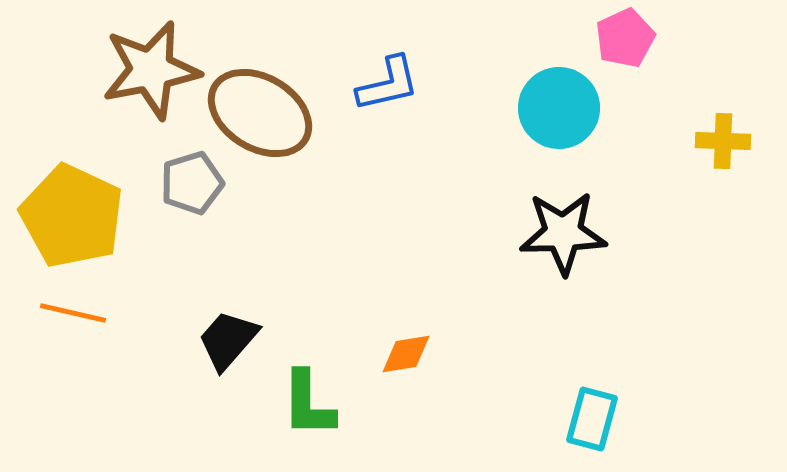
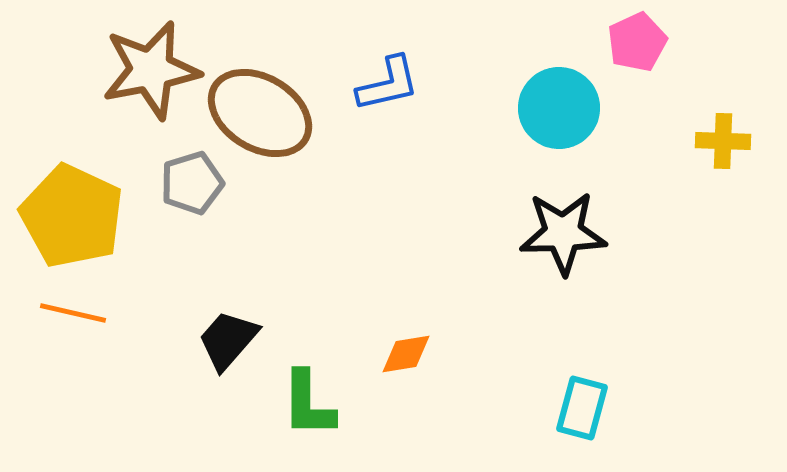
pink pentagon: moved 12 px right, 4 px down
cyan rectangle: moved 10 px left, 11 px up
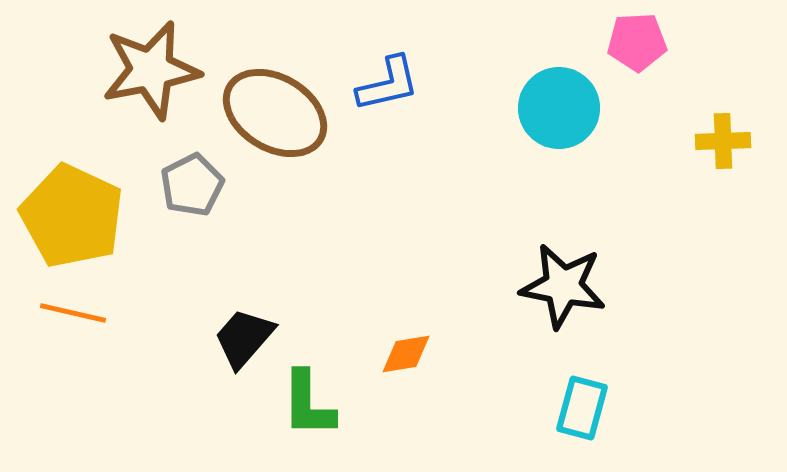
pink pentagon: rotated 22 degrees clockwise
brown ellipse: moved 15 px right
yellow cross: rotated 4 degrees counterclockwise
gray pentagon: moved 2 px down; rotated 10 degrees counterclockwise
black star: moved 53 px down; rotated 12 degrees clockwise
black trapezoid: moved 16 px right, 2 px up
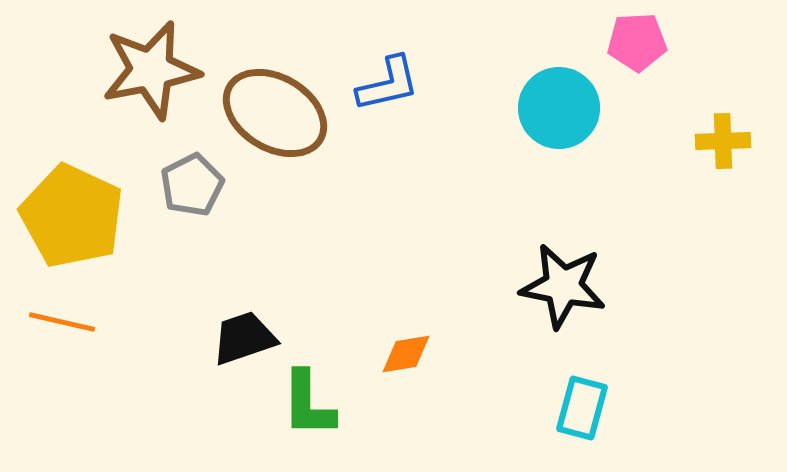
orange line: moved 11 px left, 9 px down
black trapezoid: rotated 30 degrees clockwise
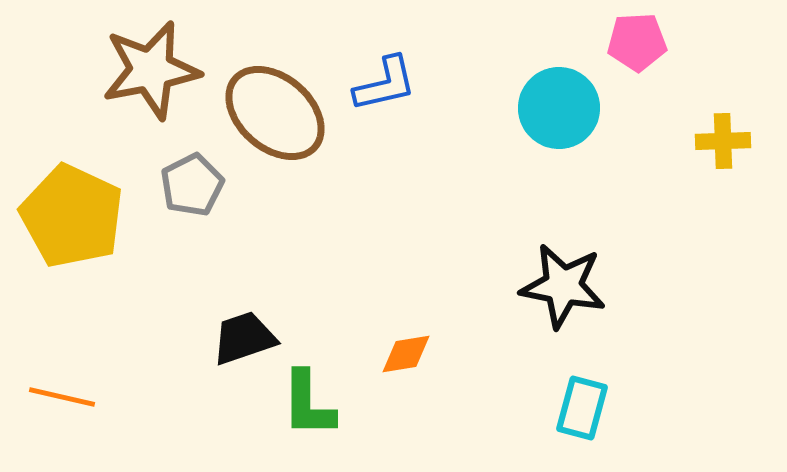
blue L-shape: moved 3 px left
brown ellipse: rotated 10 degrees clockwise
orange line: moved 75 px down
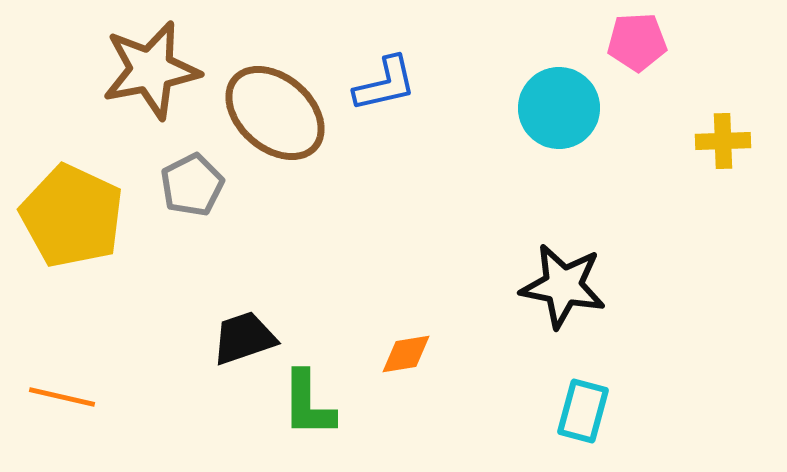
cyan rectangle: moved 1 px right, 3 px down
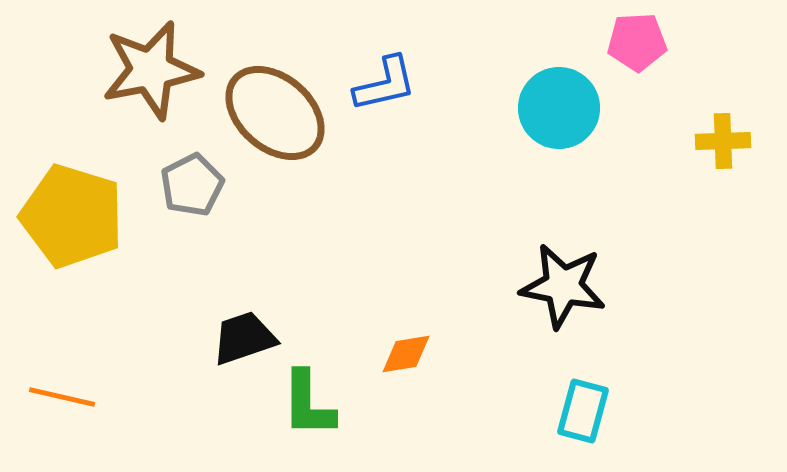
yellow pentagon: rotated 8 degrees counterclockwise
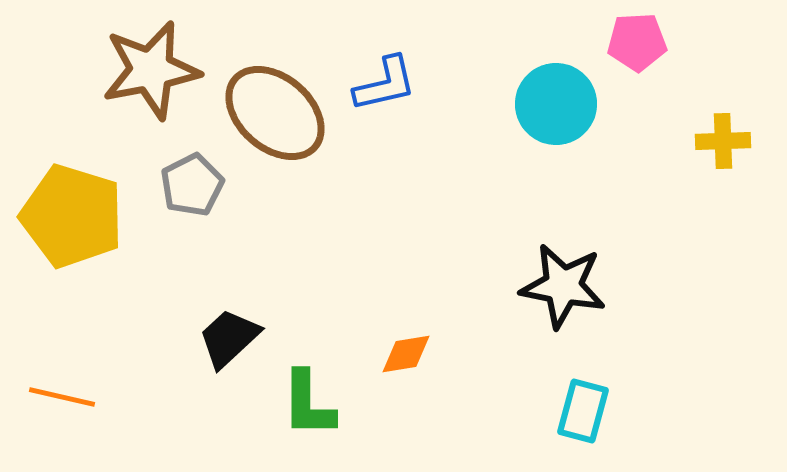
cyan circle: moved 3 px left, 4 px up
black trapezoid: moved 15 px left; rotated 24 degrees counterclockwise
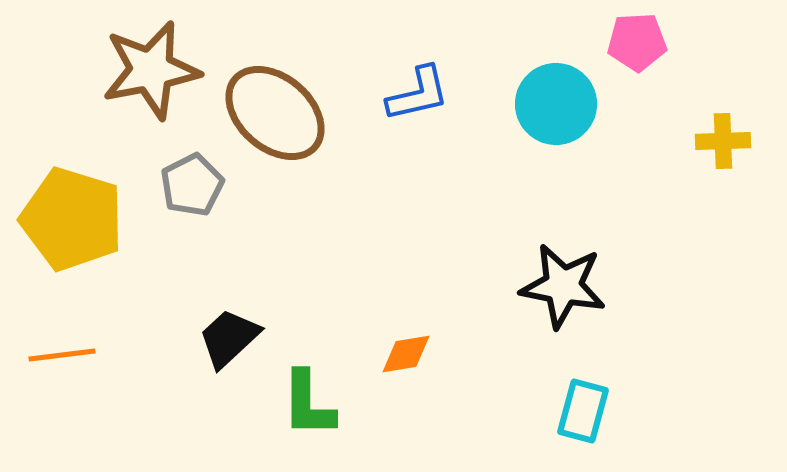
blue L-shape: moved 33 px right, 10 px down
yellow pentagon: moved 3 px down
orange line: moved 42 px up; rotated 20 degrees counterclockwise
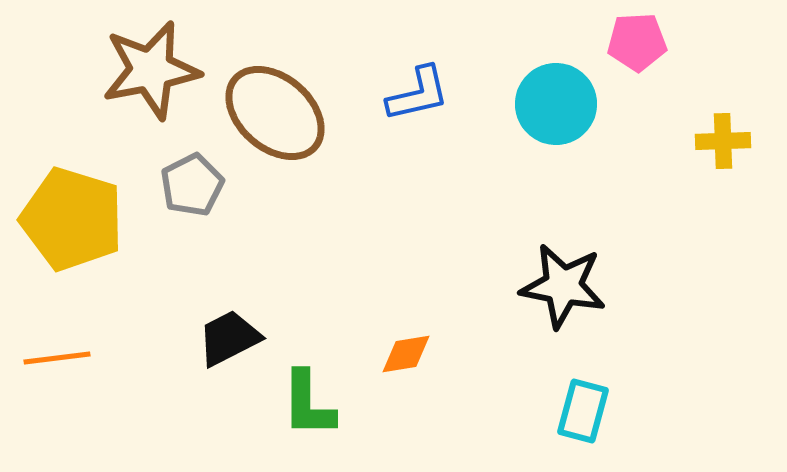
black trapezoid: rotated 16 degrees clockwise
orange line: moved 5 px left, 3 px down
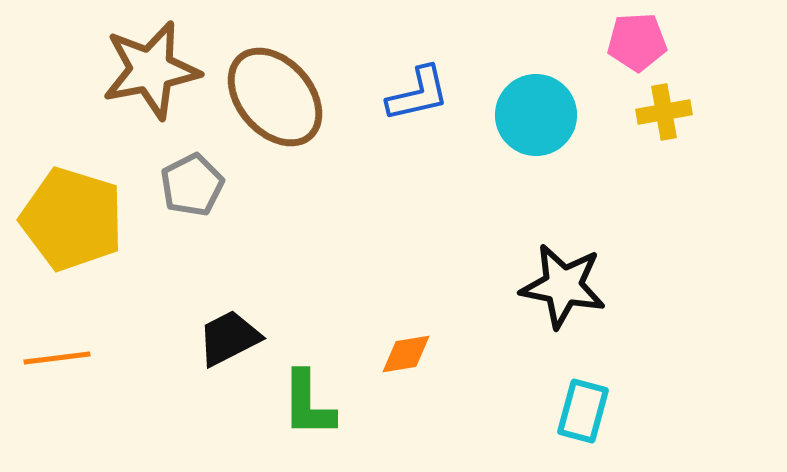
cyan circle: moved 20 px left, 11 px down
brown ellipse: moved 16 px up; rotated 8 degrees clockwise
yellow cross: moved 59 px left, 29 px up; rotated 8 degrees counterclockwise
